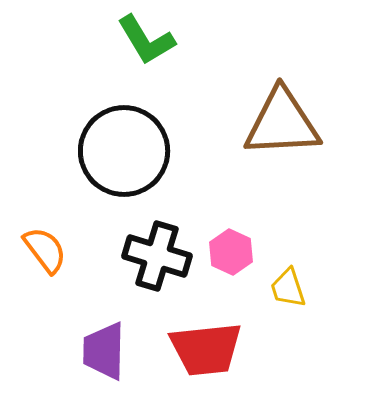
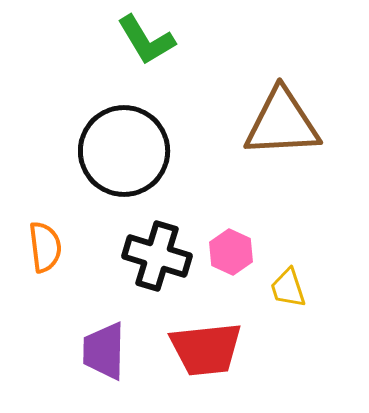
orange semicircle: moved 3 px up; rotated 30 degrees clockwise
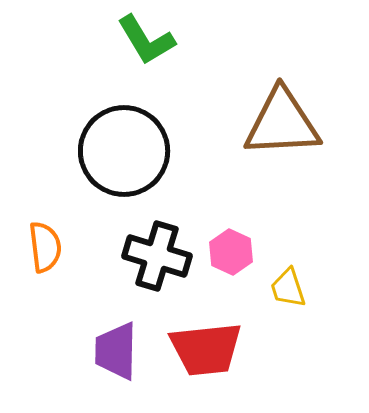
purple trapezoid: moved 12 px right
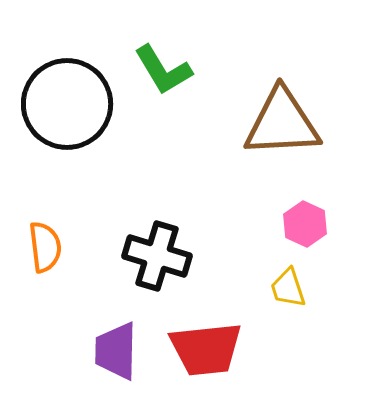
green L-shape: moved 17 px right, 30 px down
black circle: moved 57 px left, 47 px up
pink hexagon: moved 74 px right, 28 px up
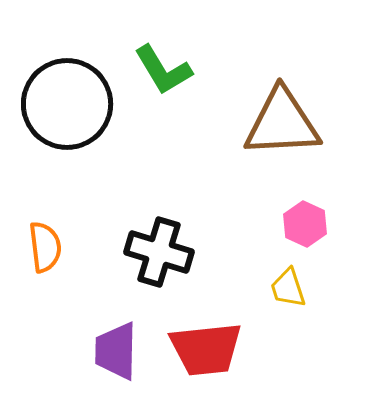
black cross: moved 2 px right, 4 px up
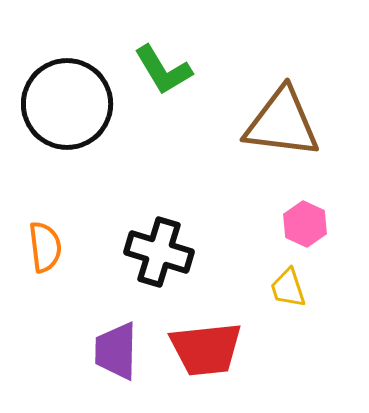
brown triangle: rotated 10 degrees clockwise
